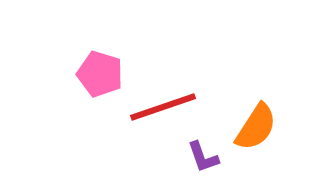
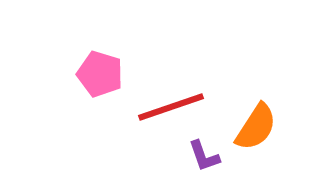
red line: moved 8 px right
purple L-shape: moved 1 px right, 1 px up
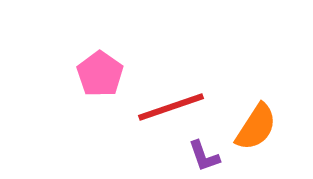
pink pentagon: rotated 18 degrees clockwise
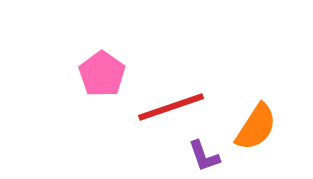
pink pentagon: moved 2 px right
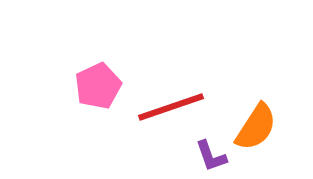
pink pentagon: moved 4 px left, 12 px down; rotated 12 degrees clockwise
purple L-shape: moved 7 px right
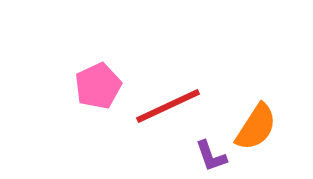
red line: moved 3 px left, 1 px up; rotated 6 degrees counterclockwise
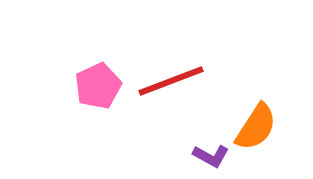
red line: moved 3 px right, 25 px up; rotated 4 degrees clockwise
purple L-shape: rotated 42 degrees counterclockwise
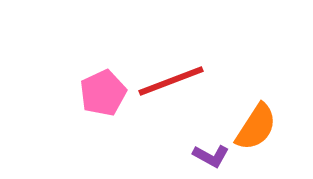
pink pentagon: moved 5 px right, 7 px down
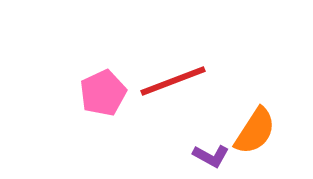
red line: moved 2 px right
orange semicircle: moved 1 px left, 4 px down
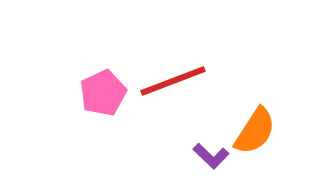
purple L-shape: rotated 15 degrees clockwise
